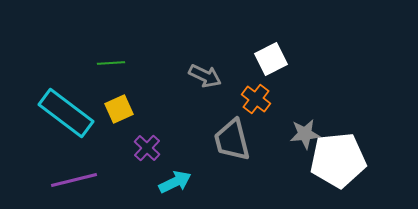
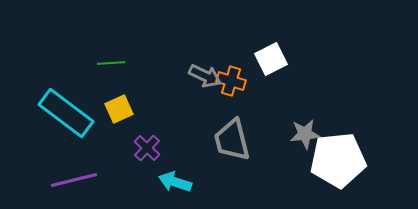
orange cross: moved 25 px left, 18 px up; rotated 20 degrees counterclockwise
cyan arrow: rotated 136 degrees counterclockwise
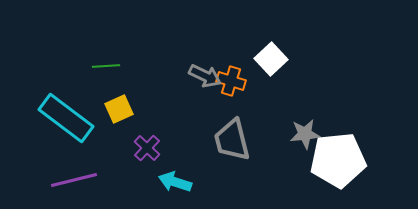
white square: rotated 16 degrees counterclockwise
green line: moved 5 px left, 3 px down
cyan rectangle: moved 5 px down
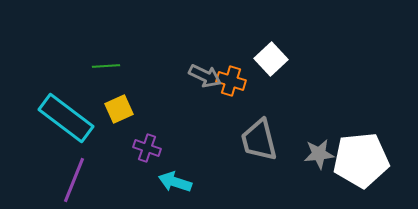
gray star: moved 14 px right, 20 px down
gray trapezoid: moved 27 px right
purple cross: rotated 24 degrees counterclockwise
white pentagon: moved 23 px right
purple line: rotated 54 degrees counterclockwise
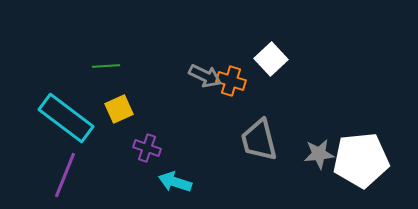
purple line: moved 9 px left, 5 px up
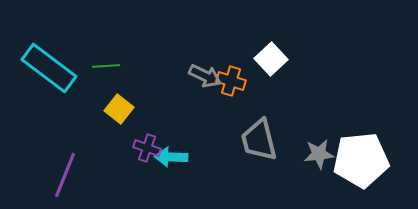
yellow square: rotated 28 degrees counterclockwise
cyan rectangle: moved 17 px left, 50 px up
cyan arrow: moved 4 px left, 25 px up; rotated 16 degrees counterclockwise
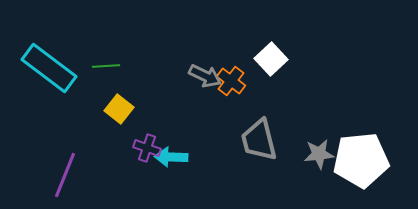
orange cross: rotated 20 degrees clockwise
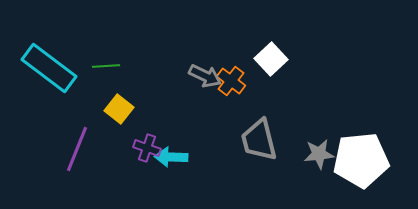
purple line: moved 12 px right, 26 px up
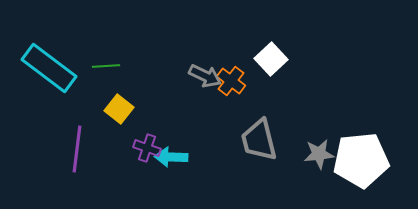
purple line: rotated 15 degrees counterclockwise
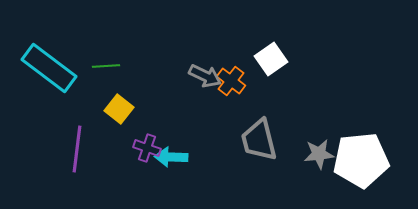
white square: rotated 8 degrees clockwise
